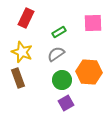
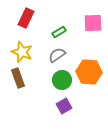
gray semicircle: moved 1 px right, 1 px down
purple square: moved 2 px left, 3 px down
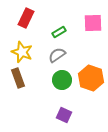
orange hexagon: moved 2 px right, 6 px down; rotated 15 degrees clockwise
purple square: moved 9 px down; rotated 35 degrees counterclockwise
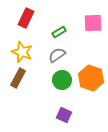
brown rectangle: rotated 48 degrees clockwise
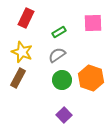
purple square: rotated 21 degrees clockwise
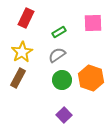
yellow star: rotated 20 degrees clockwise
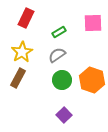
orange hexagon: moved 1 px right, 2 px down
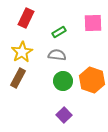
gray semicircle: rotated 42 degrees clockwise
green circle: moved 1 px right, 1 px down
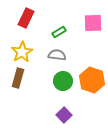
brown rectangle: rotated 12 degrees counterclockwise
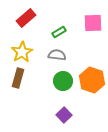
red rectangle: rotated 24 degrees clockwise
